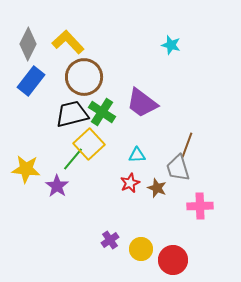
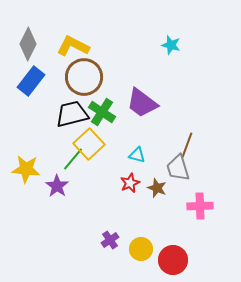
yellow L-shape: moved 5 px right, 4 px down; rotated 20 degrees counterclockwise
cyan triangle: rotated 18 degrees clockwise
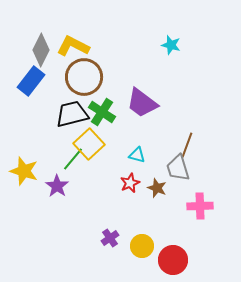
gray diamond: moved 13 px right, 6 px down
yellow star: moved 2 px left, 2 px down; rotated 12 degrees clockwise
purple cross: moved 2 px up
yellow circle: moved 1 px right, 3 px up
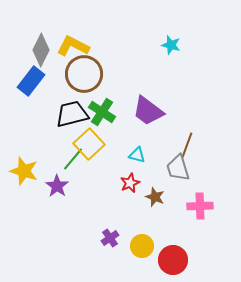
brown circle: moved 3 px up
purple trapezoid: moved 6 px right, 8 px down
brown star: moved 2 px left, 9 px down
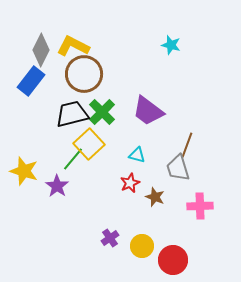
green cross: rotated 12 degrees clockwise
